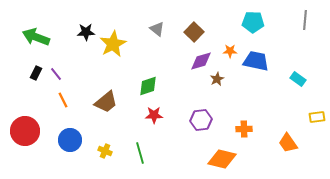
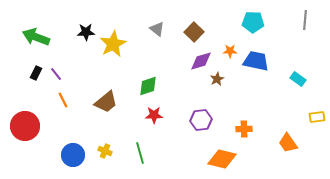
red circle: moved 5 px up
blue circle: moved 3 px right, 15 px down
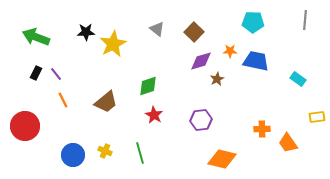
red star: rotated 30 degrees clockwise
orange cross: moved 18 px right
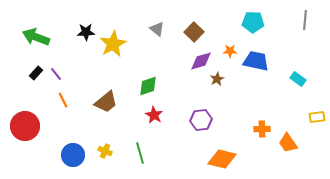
black rectangle: rotated 16 degrees clockwise
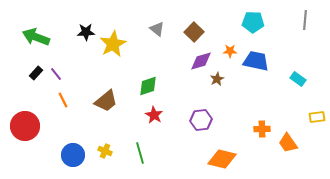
brown trapezoid: moved 1 px up
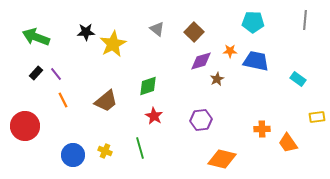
red star: moved 1 px down
green line: moved 5 px up
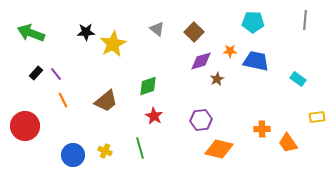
green arrow: moved 5 px left, 4 px up
orange diamond: moved 3 px left, 10 px up
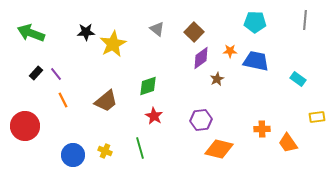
cyan pentagon: moved 2 px right
purple diamond: moved 3 px up; rotated 20 degrees counterclockwise
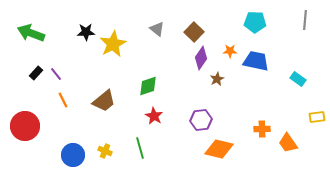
purple diamond: rotated 20 degrees counterclockwise
brown trapezoid: moved 2 px left
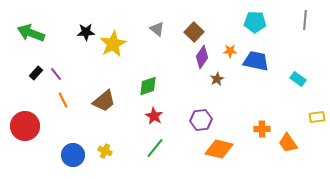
purple diamond: moved 1 px right, 1 px up
green line: moved 15 px right; rotated 55 degrees clockwise
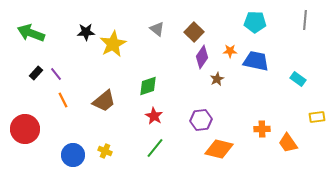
red circle: moved 3 px down
